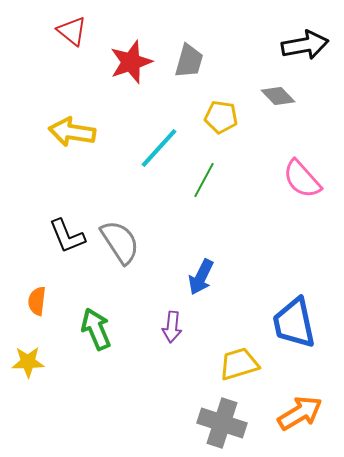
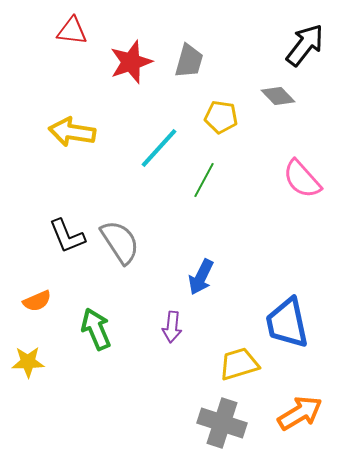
red triangle: rotated 32 degrees counterclockwise
black arrow: rotated 42 degrees counterclockwise
orange semicircle: rotated 120 degrees counterclockwise
blue trapezoid: moved 7 px left
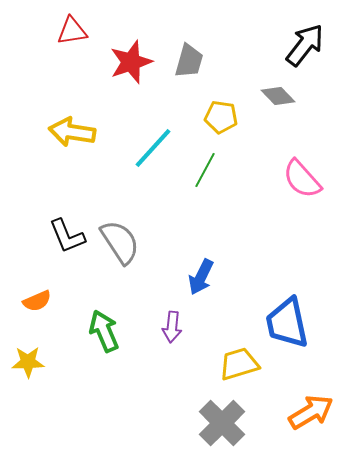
red triangle: rotated 16 degrees counterclockwise
cyan line: moved 6 px left
green line: moved 1 px right, 10 px up
green arrow: moved 8 px right, 2 px down
orange arrow: moved 11 px right, 1 px up
gray cross: rotated 27 degrees clockwise
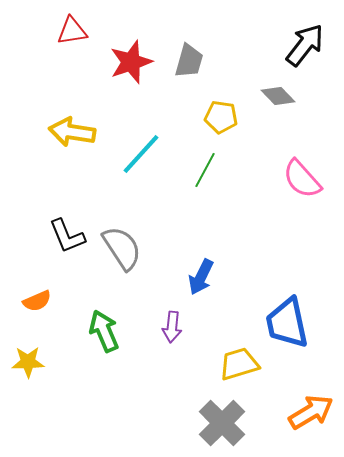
cyan line: moved 12 px left, 6 px down
gray semicircle: moved 2 px right, 6 px down
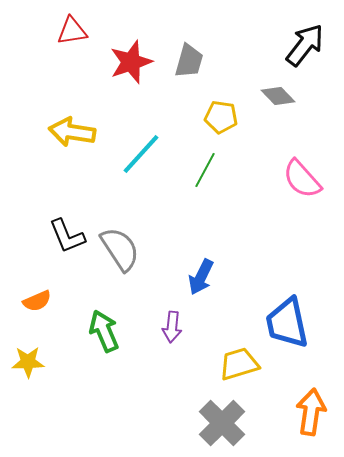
gray semicircle: moved 2 px left, 1 px down
orange arrow: rotated 51 degrees counterclockwise
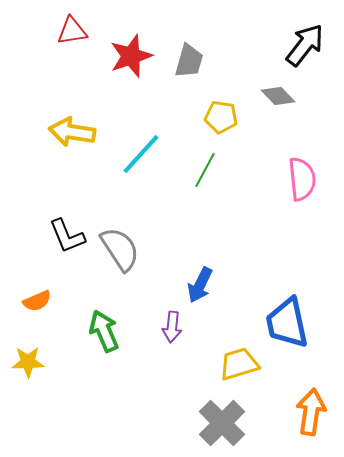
red star: moved 6 px up
pink semicircle: rotated 144 degrees counterclockwise
blue arrow: moved 1 px left, 8 px down
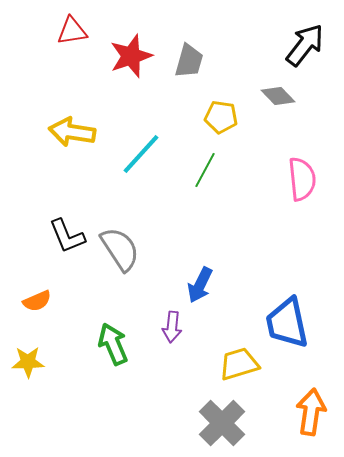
green arrow: moved 9 px right, 13 px down
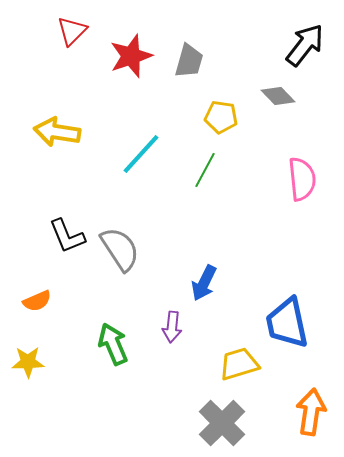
red triangle: rotated 36 degrees counterclockwise
yellow arrow: moved 15 px left
blue arrow: moved 4 px right, 2 px up
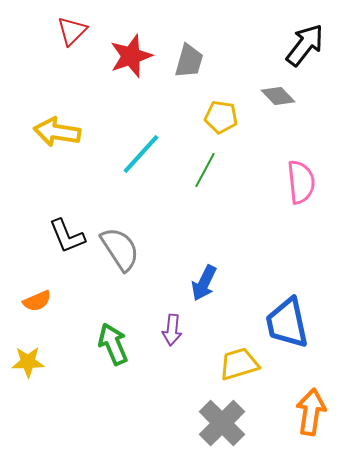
pink semicircle: moved 1 px left, 3 px down
purple arrow: moved 3 px down
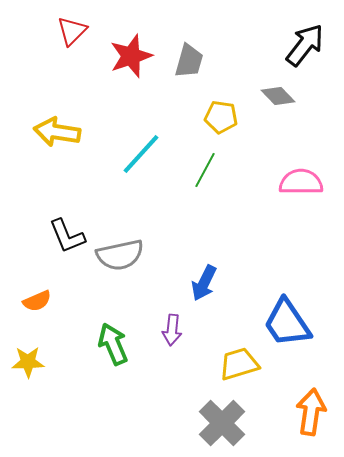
pink semicircle: rotated 84 degrees counterclockwise
gray semicircle: moved 6 px down; rotated 111 degrees clockwise
blue trapezoid: rotated 22 degrees counterclockwise
